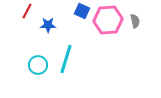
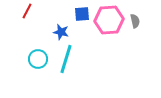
blue square: moved 3 px down; rotated 28 degrees counterclockwise
pink hexagon: moved 1 px right
blue star: moved 13 px right, 7 px down; rotated 14 degrees clockwise
cyan circle: moved 6 px up
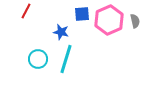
red line: moved 1 px left
pink hexagon: rotated 20 degrees counterclockwise
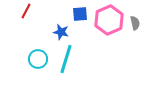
blue square: moved 2 px left
gray semicircle: moved 2 px down
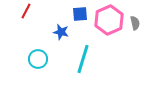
cyan line: moved 17 px right
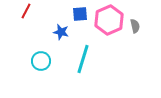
gray semicircle: moved 3 px down
cyan circle: moved 3 px right, 2 px down
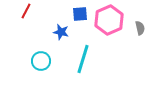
gray semicircle: moved 5 px right, 2 px down
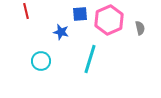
red line: rotated 42 degrees counterclockwise
cyan line: moved 7 px right
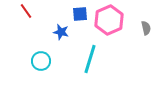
red line: rotated 21 degrees counterclockwise
gray semicircle: moved 6 px right
